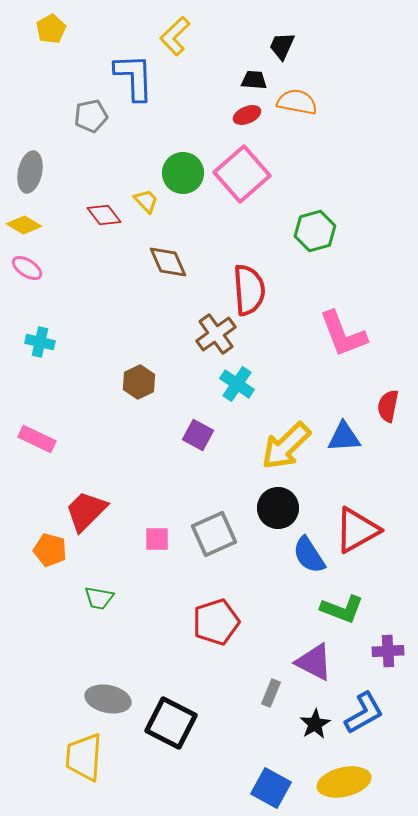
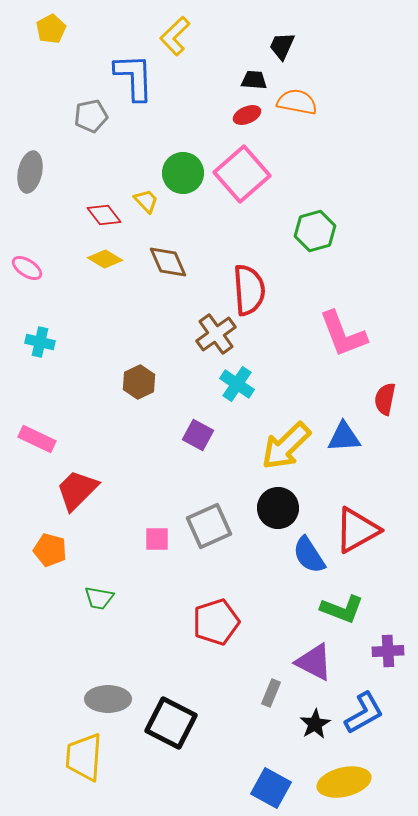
yellow diamond at (24, 225): moved 81 px right, 34 px down
red semicircle at (388, 406): moved 3 px left, 7 px up
red trapezoid at (86, 511): moved 9 px left, 21 px up
gray square at (214, 534): moved 5 px left, 8 px up
gray ellipse at (108, 699): rotated 12 degrees counterclockwise
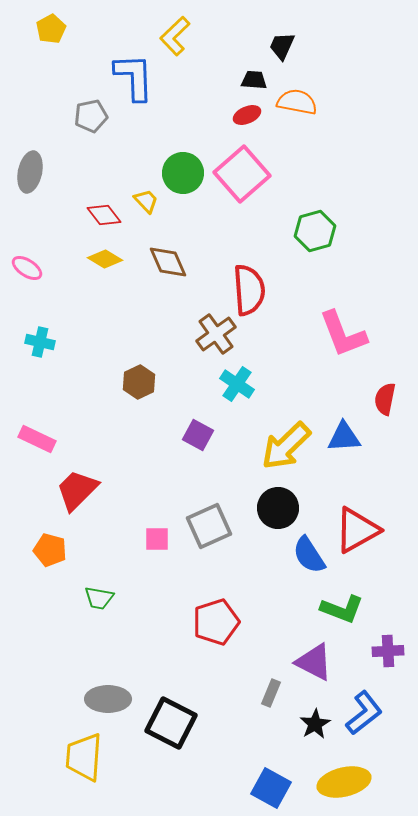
blue L-shape at (364, 713): rotated 9 degrees counterclockwise
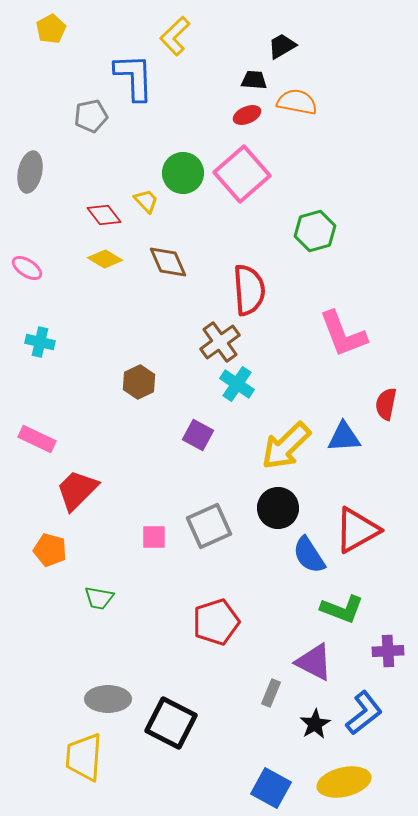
black trapezoid at (282, 46): rotated 36 degrees clockwise
brown cross at (216, 334): moved 4 px right, 8 px down
red semicircle at (385, 399): moved 1 px right, 5 px down
pink square at (157, 539): moved 3 px left, 2 px up
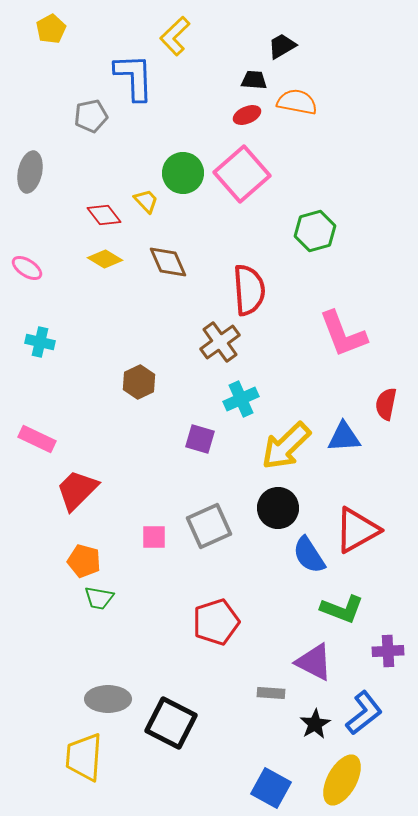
cyan cross at (237, 384): moved 4 px right, 15 px down; rotated 32 degrees clockwise
purple square at (198, 435): moved 2 px right, 4 px down; rotated 12 degrees counterclockwise
orange pentagon at (50, 550): moved 34 px right, 11 px down
gray rectangle at (271, 693): rotated 72 degrees clockwise
yellow ellipse at (344, 782): moved 2 px left, 2 px up; rotated 48 degrees counterclockwise
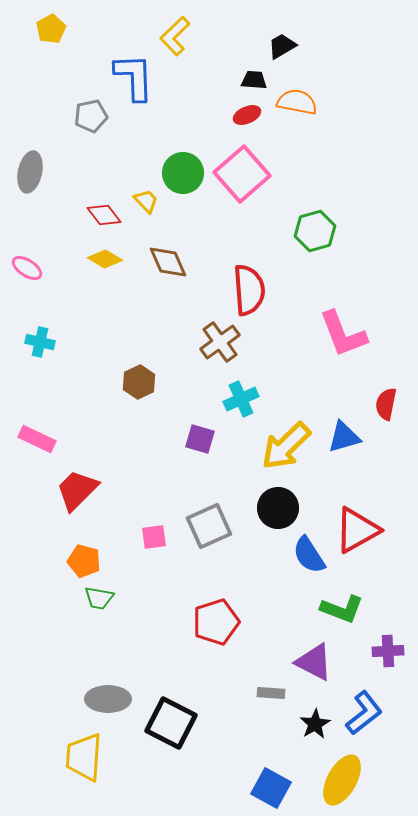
blue triangle at (344, 437): rotated 12 degrees counterclockwise
pink square at (154, 537): rotated 8 degrees counterclockwise
